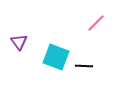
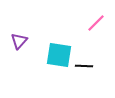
purple triangle: moved 1 px up; rotated 18 degrees clockwise
cyan square: moved 3 px right, 2 px up; rotated 12 degrees counterclockwise
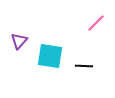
cyan square: moved 9 px left, 1 px down
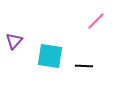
pink line: moved 2 px up
purple triangle: moved 5 px left
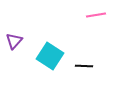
pink line: moved 6 px up; rotated 36 degrees clockwise
cyan square: rotated 24 degrees clockwise
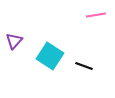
black line: rotated 18 degrees clockwise
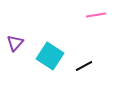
purple triangle: moved 1 px right, 2 px down
black line: rotated 48 degrees counterclockwise
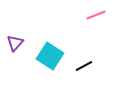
pink line: rotated 12 degrees counterclockwise
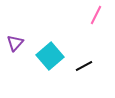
pink line: rotated 42 degrees counterclockwise
cyan square: rotated 16 degrees clockwise
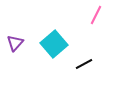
cyan square: moved 4 px right, 12 px up
black line: moved 2 px up
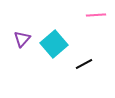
pink line: rotated 60 degrees clockwise
purple triangle: moved 7 px right, 4 px up
